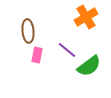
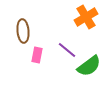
brown ellipse: moved 5 px left
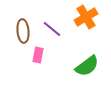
purple line: moved 15 px left, 21 px up
pink rectangle: moved 1 px right
green semicircle: moved 2 px left
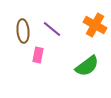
orange cross: moved 9 px right, 8 px down; rotated 30 degrees counterclockwise
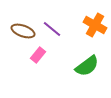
brown ellipse: rotated 65 degrees counterclockwise
pink rectangle: rotated 28 degrees clockwise
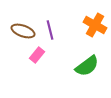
purple line: moved 2 px left, 1 px down; rotated 36 degrees clockwise
pink rectangle: moved 1 px left
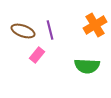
orange cross: rotated 30 degrees clockwise
green semicircle: rotated 40 degrees clockwise
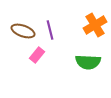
green semicircle: moved 1 px right, 4 px up
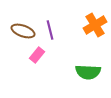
green semicircle: moved 10 px down
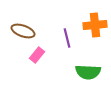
orange cross: rotated 25 degrees clockwise
purple line: moved 17 px right, 8 px down
